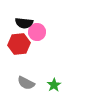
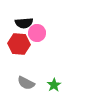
black semicircle: rotated 12 degrees counterclockwise
pink circle: moved 1 px down
red hexagon: rotated 10 degrees clockwise
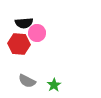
gray semicircle: moved 1 px right, 2 px up
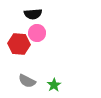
black semicircle: moved 9 px right, 9 px up
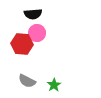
red hexagon: moved 3 px right
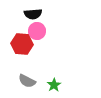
pink circle: moved 2 px up
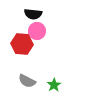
black semicircle: rotated 12 degrees clockwise
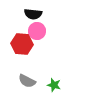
green star: rotated 24 degrees counterclockwise
